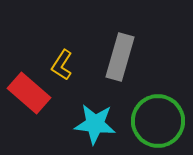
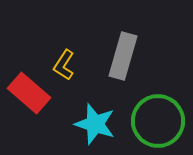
gray rectangle: moved 3 px right, 1 px up
yellow L-shape: moved 2 px right
cyan star: rotated 12 degrees clockwise
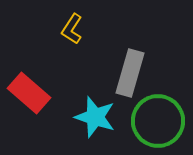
gray rectangle: moved 7 px right, 17 px down
yellow L-shape: moved 8 px right, 36 px up
cyan star: moved 7 px up
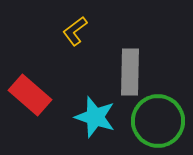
yellow L-shape: moved 3 px right, 2 px down; rotated 20 degrees clockwise
gray rectangle: moved 1 px up; rotated 15 degrees counterclockwise
red rectangle: moved 1 px right, 2 px down
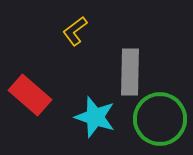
green circle: moved 2 px right, 2 px up
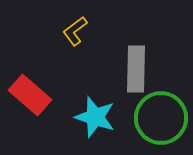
gray rectangle: moved 6 px right, 3 px up
green circle: moved 1 px right, 1 px up
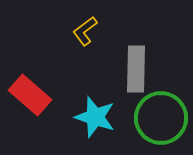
yellow L-shape: moved 10 px right
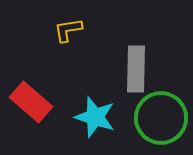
yellow L-shape: moved 17 px left, 1 px up; rotated 28 degrees clockwise
red rectangle: moved 1 px right, 7 px down
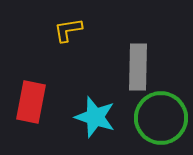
gray rectangle: moved 2 px right, 2 px up
red rectangle: rotated 60 degrees clockwise
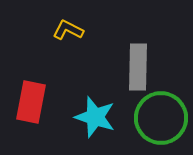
yellow L-shape: rotated 36 degrees clockwise
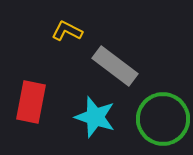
yellow L-shape: moved 1 px left, 1 px down
gray rectangle: moved 23 px left, 1 px up; rotated 54 degrees counterclockwise
green circle: moved 2 px right, 1 px down
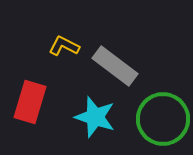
yellow L-shape: moved 3 px left, 15 px down
red rectangle: moved 1 px left; rotated 6 degrees clockwise
